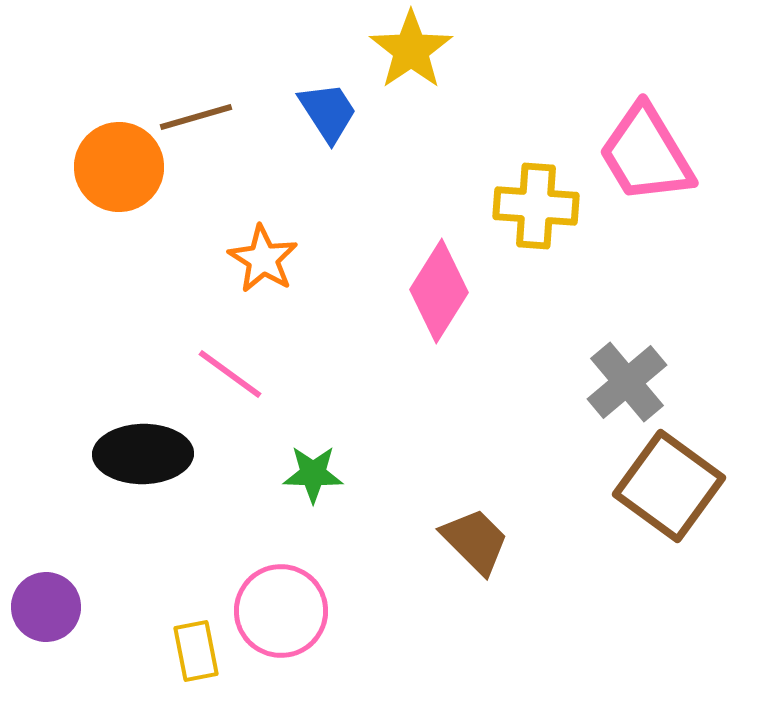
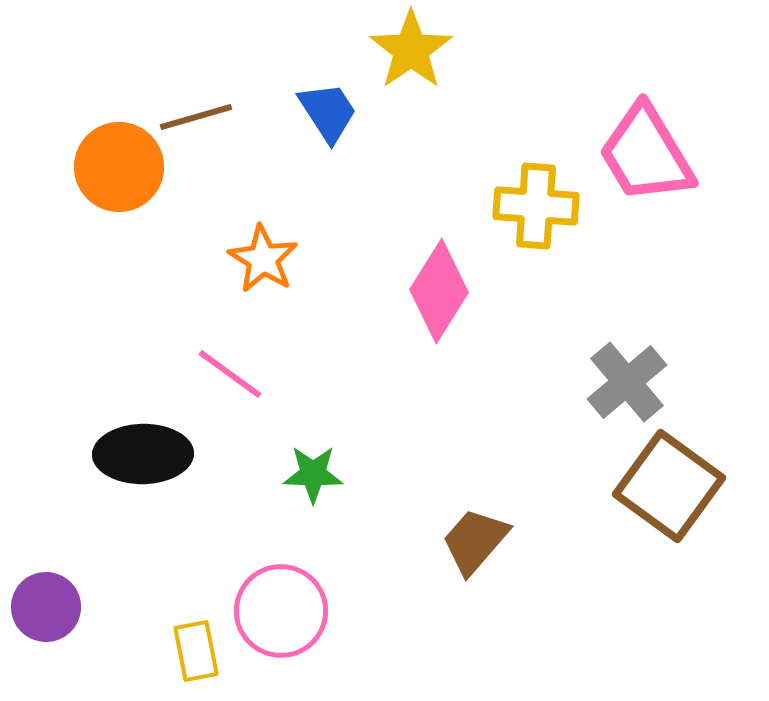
brown trapezoid: rotated 94 degrees counterclockwise
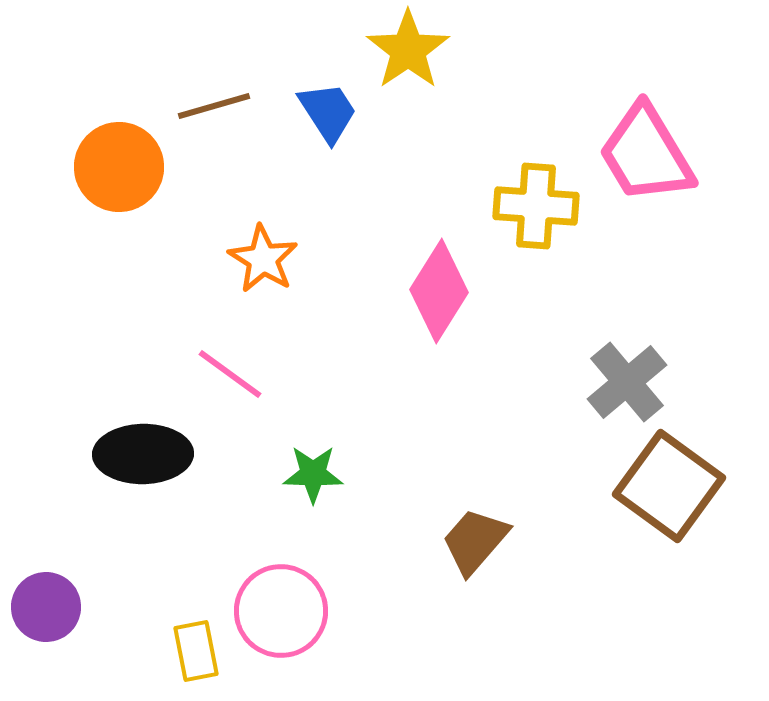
yellow star: moved 3 px left
brown line: moved 18 px right, 11 px up
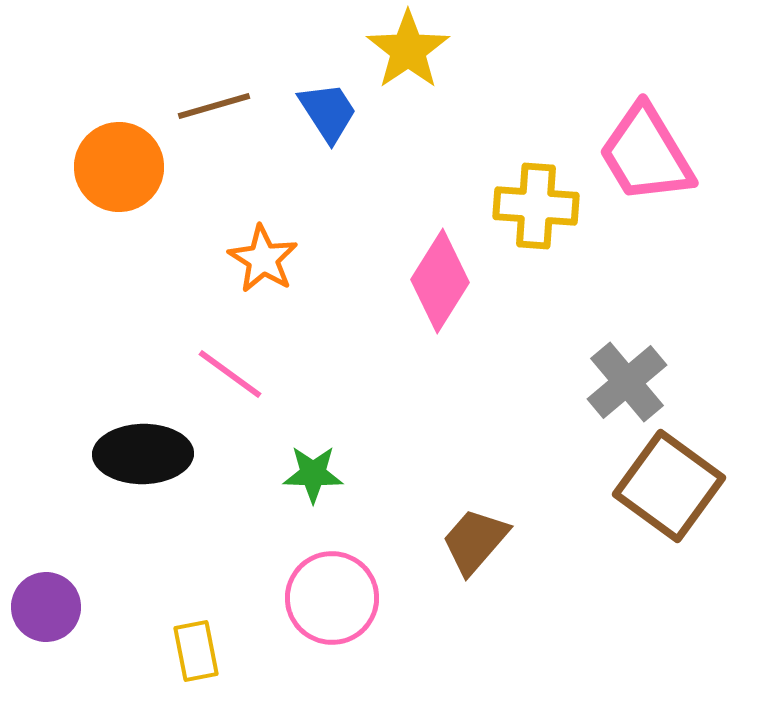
pink diamond: moved 1 px right, 10 px up
pink circle: moved 51 px right, 13 px up
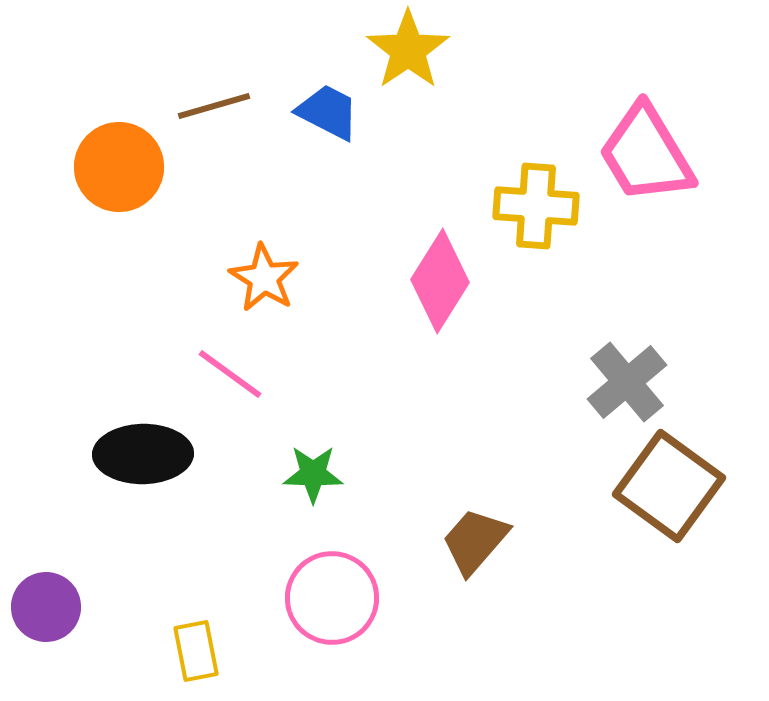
blue trapezoid: rotated 30 degrees counterclockwise
orange star: moved 1 px right, 19 px down
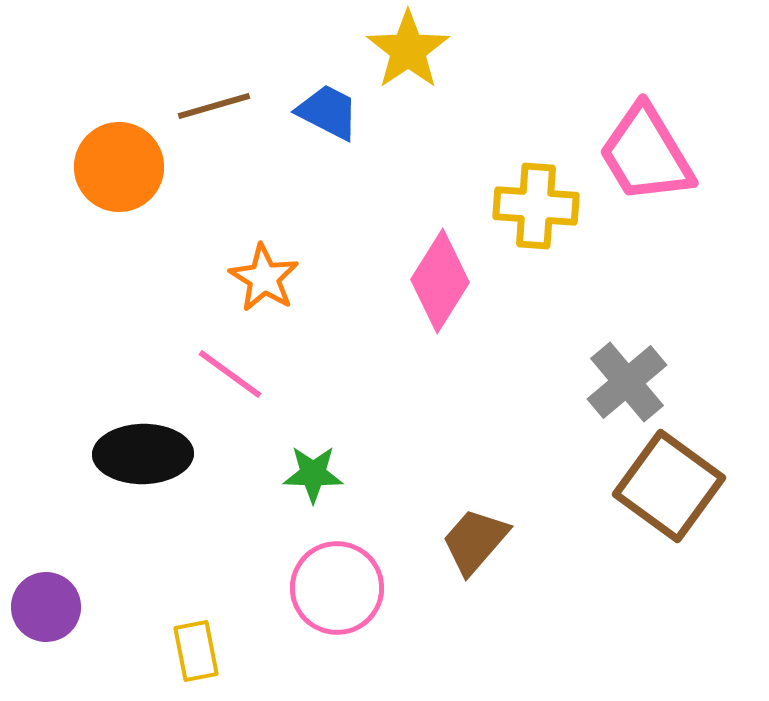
pink circle: moved 5 px right, 10 px up
